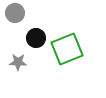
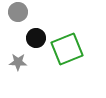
gray circle: moved 3 px right, 1 px up
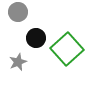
green square: rotated 20 degrees counterclockwise
gray star: rotated 24 degrees counterclockwise
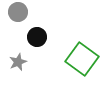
black circle: moved 1 px right, 1 px up
green square: moved 15 px right, 10 px down; rotated 12 degrees counterclockwise
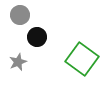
gray circle: moved 2 px right, 3 px down
